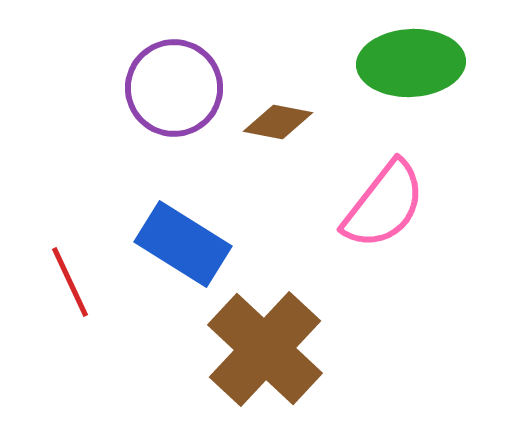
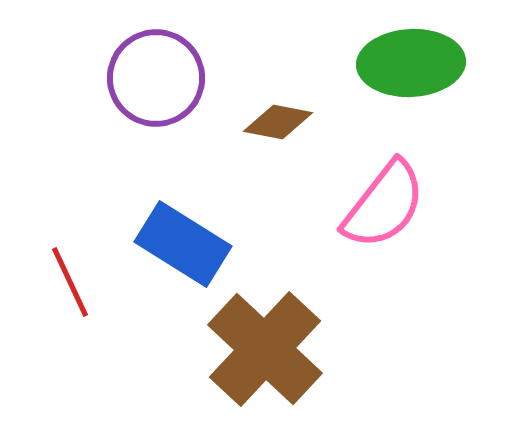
purple circle: moved 18 px left, 10 px up
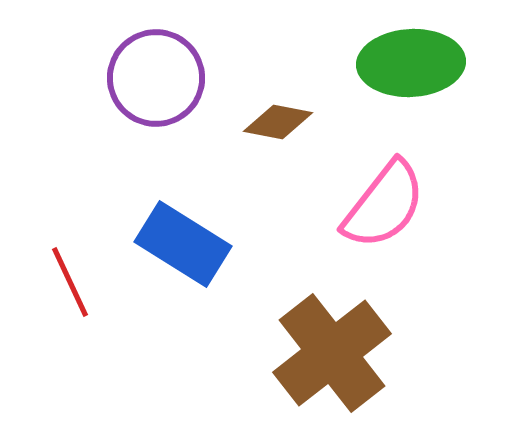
brown cross: moved 67 px right, 4 px down; rotated 9 degrees clockwise
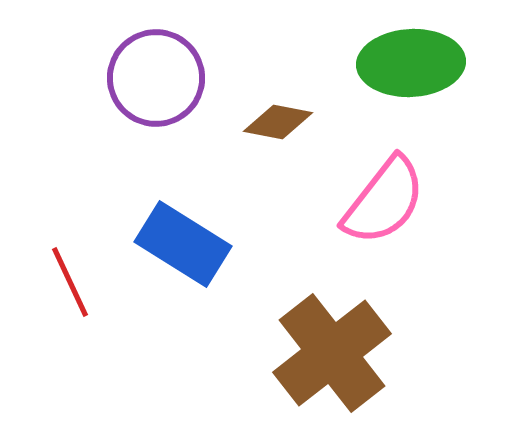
pink semicircle: moved 4 px up
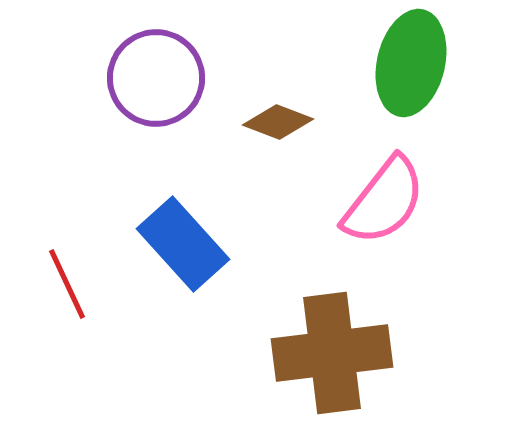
green ellipse: rotated 74 degrees counterclockwise
brown diamond: rotated 10 degrees clockwise
blue rectangle: rotated 16 degrees clockwise
red line: moved 3 px left, 2 px down
brown cross: rotated 31 degrees clockwise
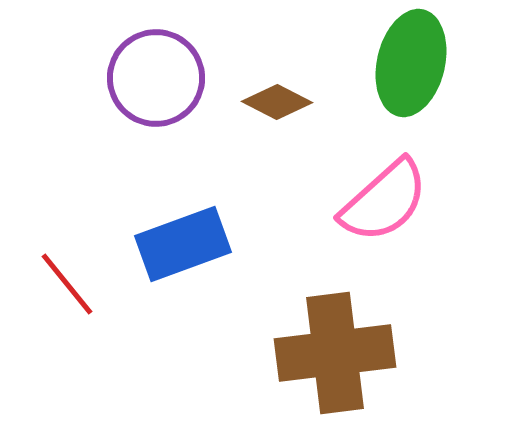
brown diamond: moved 1 px left, 20 px up; rotated 6 degrees clockwise
pink semicircle: rotated 10 degrees clockwise
blue rectangle: rotated 68 degrees counterclockwise
red line: rotated 14 degrees counterclockwise
brown cross: moved 3 px right
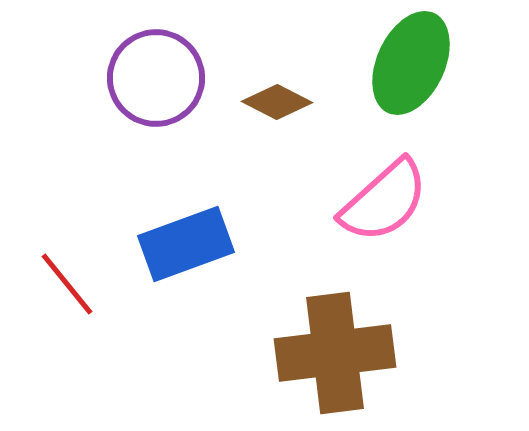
green ellipse: rotated 12 degrees clockwise
blue rectangle: moved 3 px right
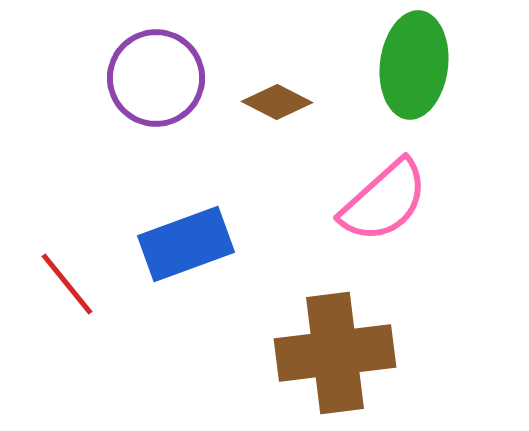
green ellipse: moved 3 px right, 2 px down; rotated 18 degrees counterclockwise
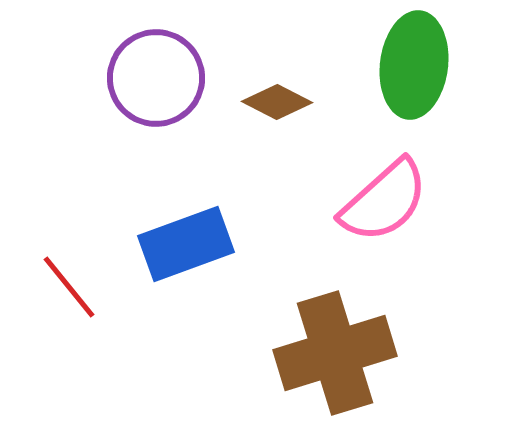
red line: moved 2 px right, 3 px down
brown cross: rotated 10 degrees counterclockwise
